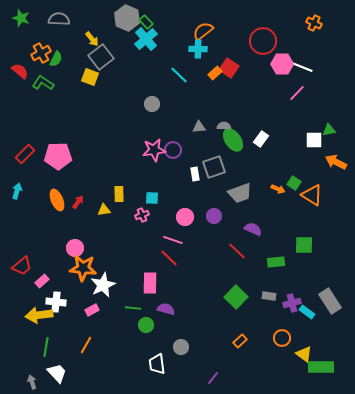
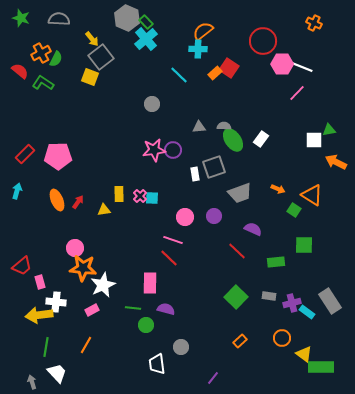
green square at (294, 183): moved 27 px down
pink cross at (142, 215): moved 2 px left, 19 px up; rotated 24 degrees counterclockwise
pink rectangle at (42, 281): moved 2 px left, 1 px down; rotated 64 degrees counterclockwise
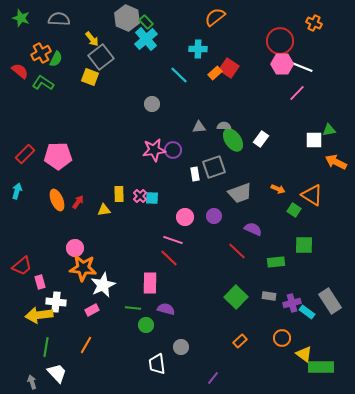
orange semicircle at (203, 31): moved 12 px right, 14 px up
red circle at (263, 41): moved 17 px right
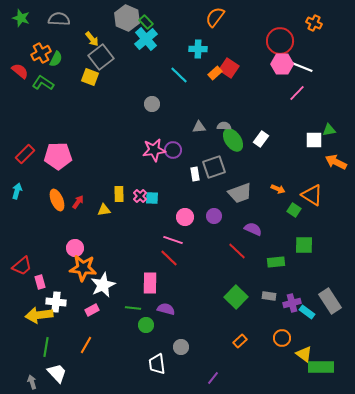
orange semicircle at (215, 17): rotated 15 degrees counterclockwise
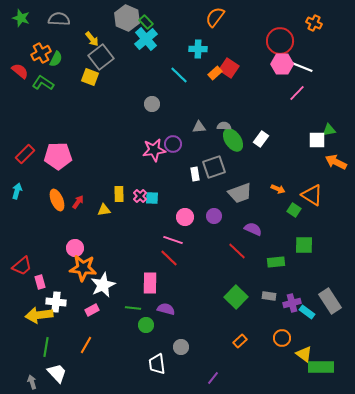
white square at (314, 140): moved 3 px right
purple circle at (173, 150): moved 6 px up
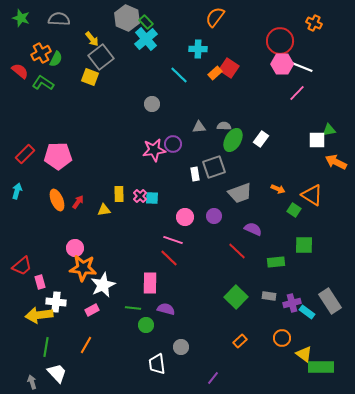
green ellipse at (233, 140): rotated 65 degrees clockwise
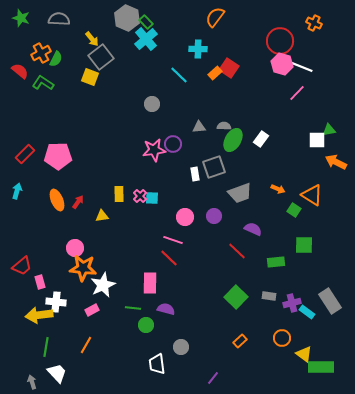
pink hexagon at (282, 64): rotated 15 degrees clockwise
yellow triangle at (104, 210): moved 2 px left, 6 px down
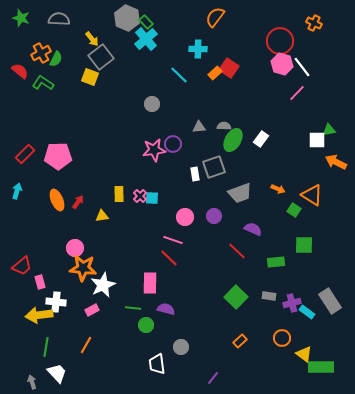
white line at (302, 67): rotated 30 degrees clockwise
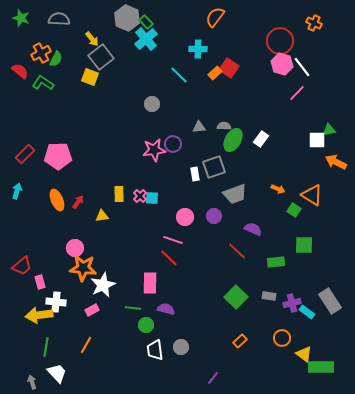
gray trapezoid at (240, 193): moved 5 px left, 1 px down
white trapezoid at (157, 364): moved 2 px left, 14 px up
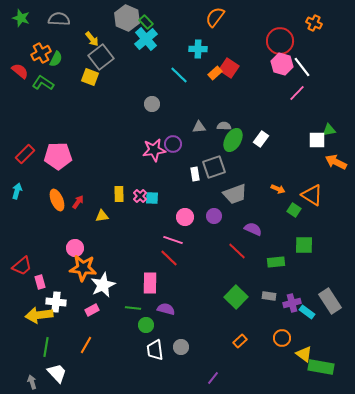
green rectangle at (321, 367): rotated 10 degrees clockwise
